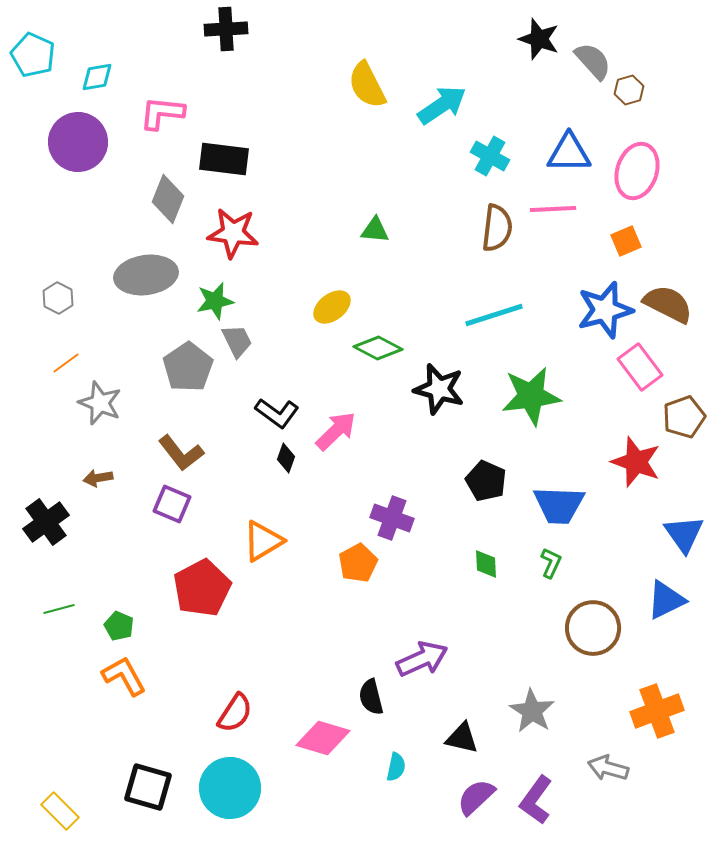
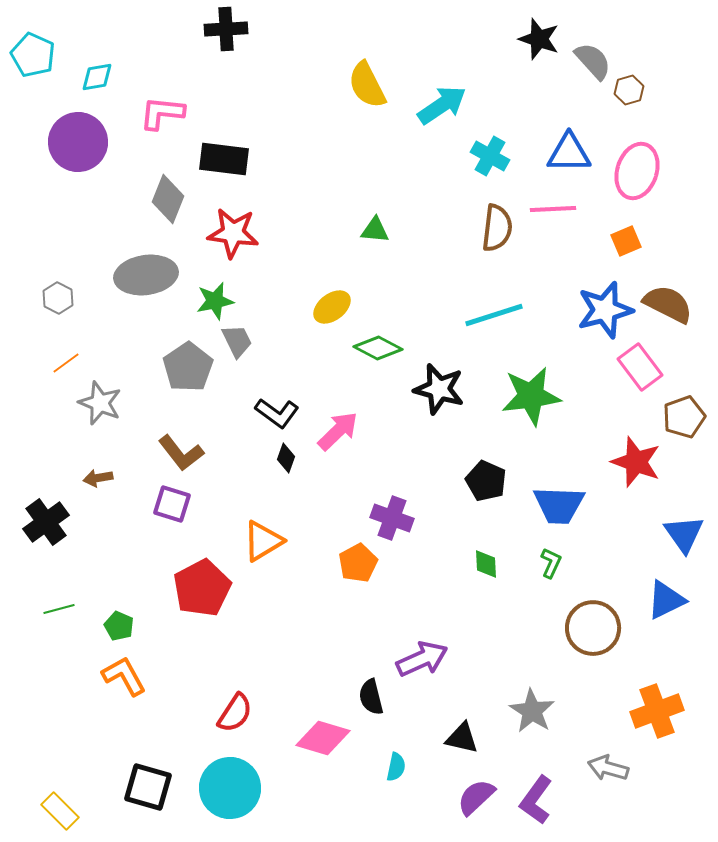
pink arrow at (336, 431): moved 2 px right
purple square at (172, 504): rotated 6 degrees counterclockwise
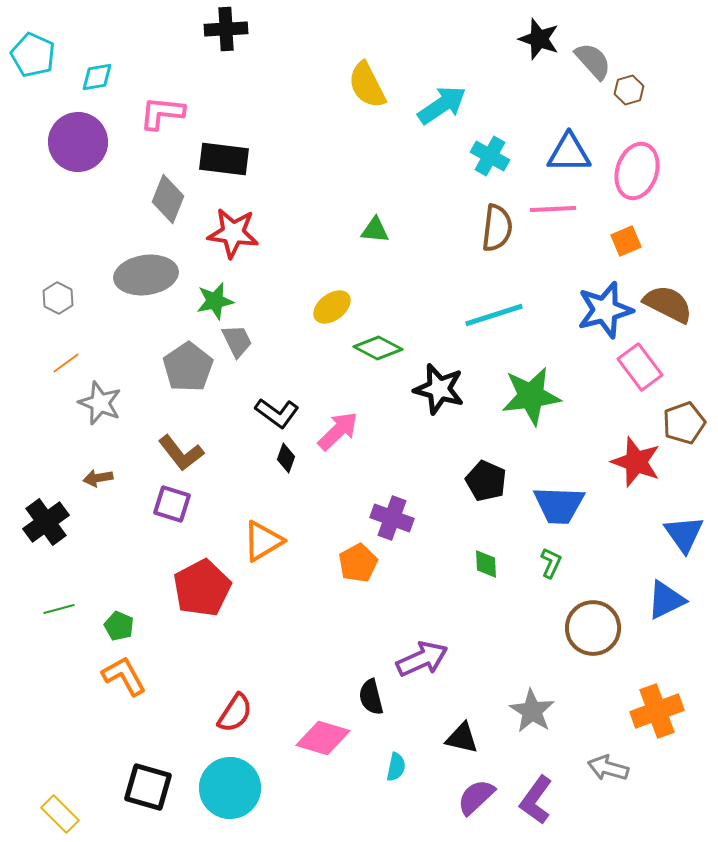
brown pentagon at (684, 417): moved 6 px down
yellow rectangle at (60, 811): moved 3 px down
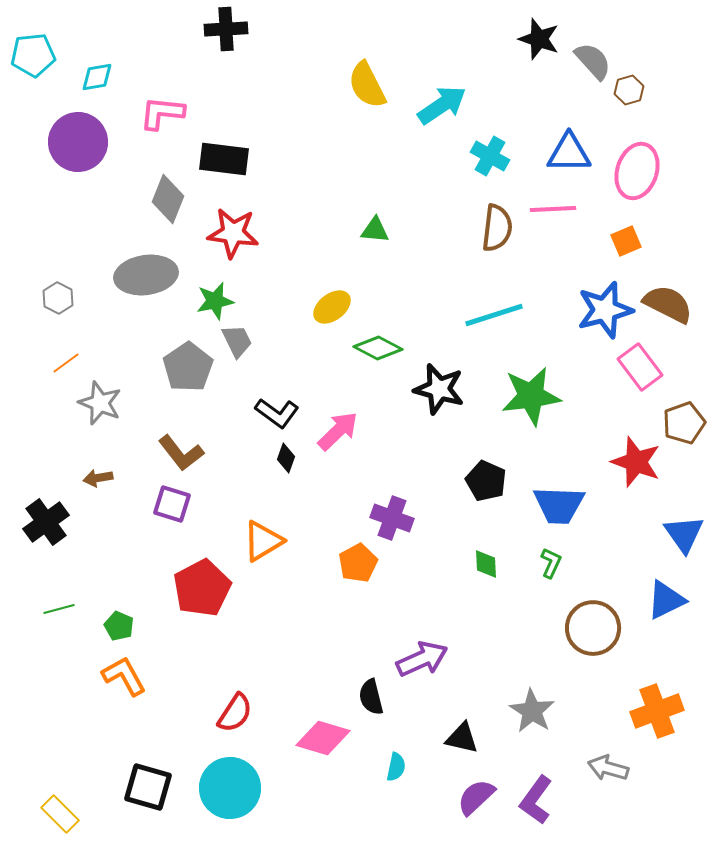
cyan pentagon at (33, 55): rotated 30 degrees counterclockwise
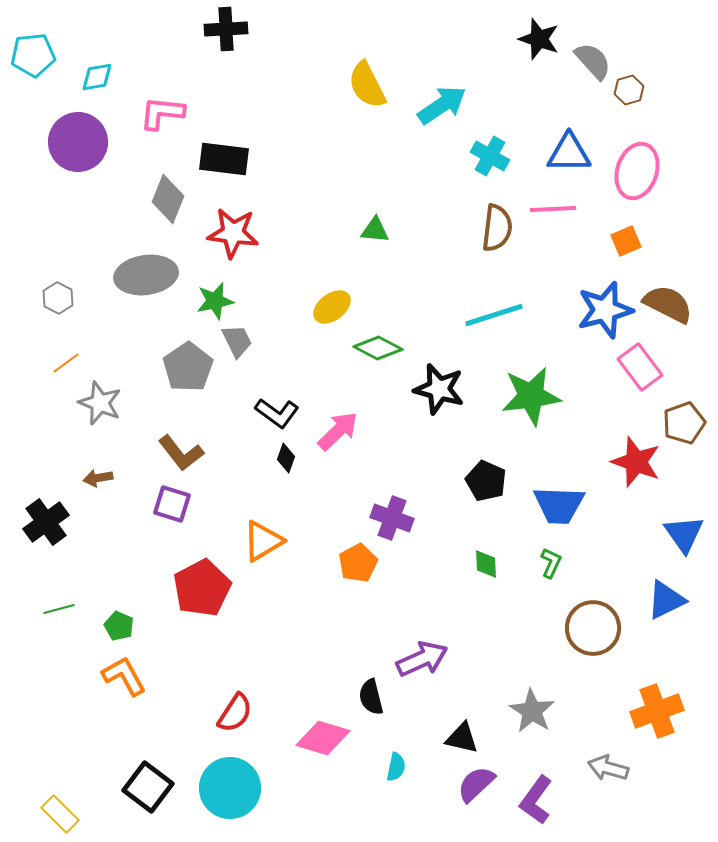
black square at (148, 787): rotated 21 degrees clockwise
purple semicircle at (476, 797): moved 13 px up
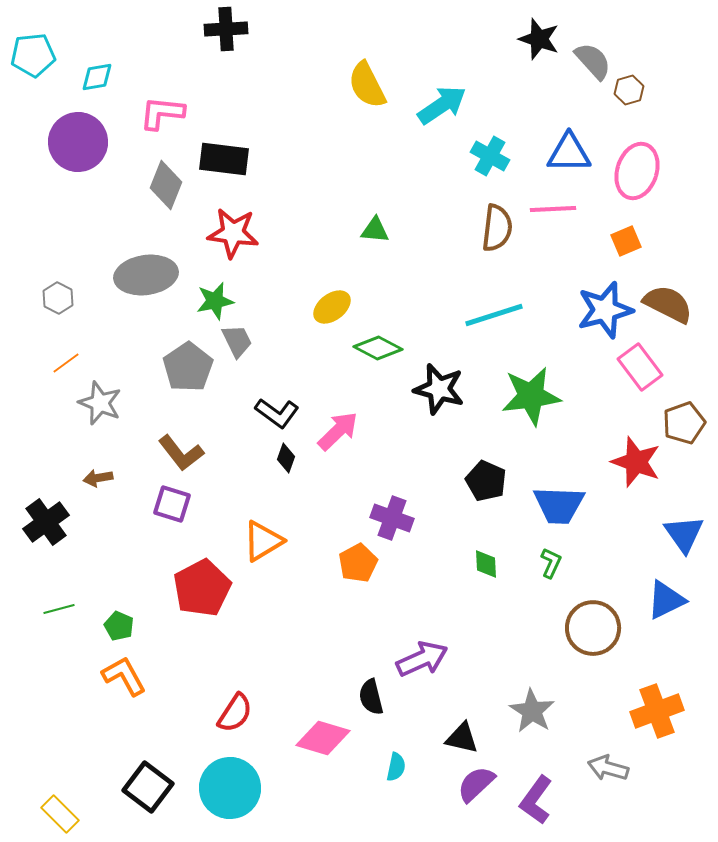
gray diamond at (168, 199): moved 2 px left, 14 px up
